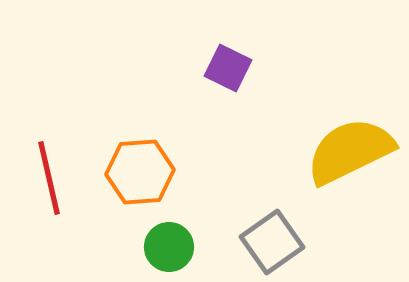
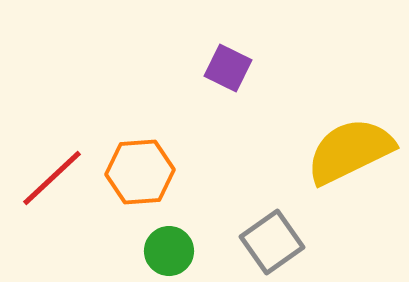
red line: moved 3 px right; rotated 60 degrees clockwise
green circle: moved 4 px down
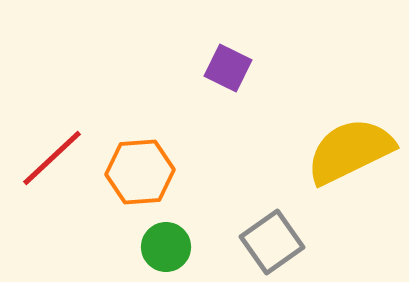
red line: moved 20 px up
green circle: moved 3 px left, 4 px up
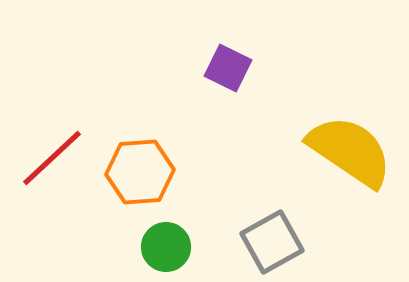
yellow semicircle: rotated 60 degrees clockwise
gray square: rotated 6 degrees clockwise
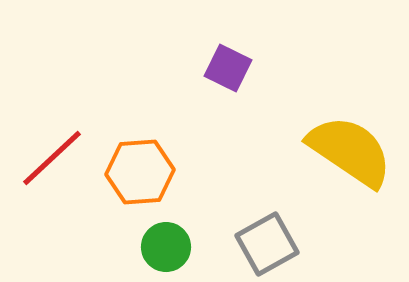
gray square: moved 5 px left, 2 px down
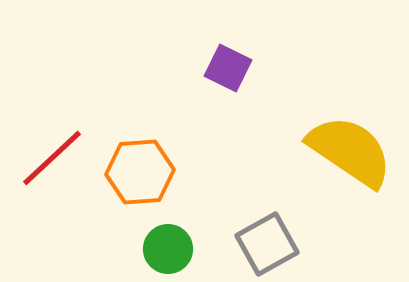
green circle: moved 2 px right, 2 px down
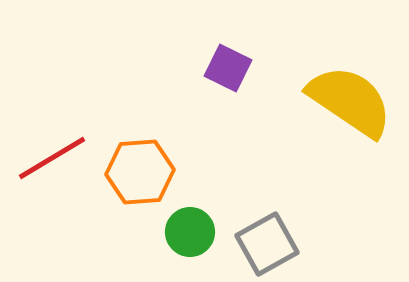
yellow semicircle: moved 50 px up
red line: rotated 12 degrees clockwise
green circle: moved 22 px right, 17 px up
